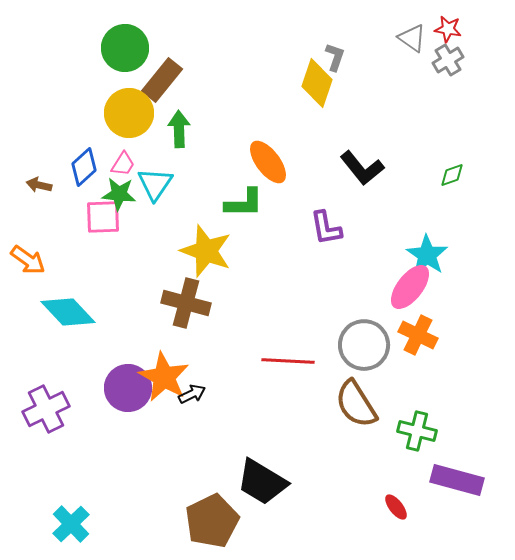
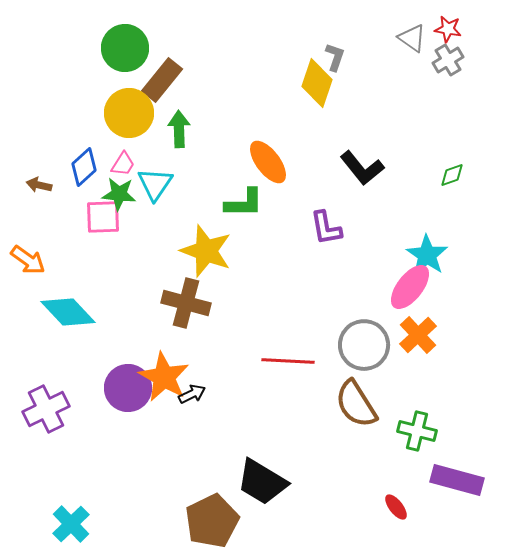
orange cross: rotated 21 degrees clockwise
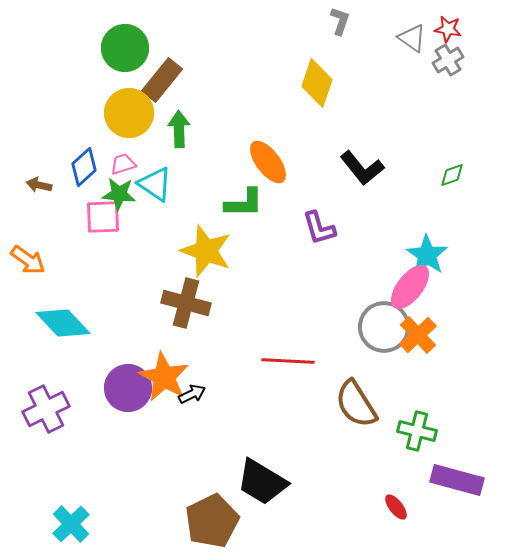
gray L-shape: moved 5 px right, 36 px up
pink trapezoid: rotated 140 degrees counterclockwise
cyan triangle: rotated 30 degrees counterclockwise
purple L-shape: moved 7 px left; rotated 6 degrees counterclockwise
cyan diamond: moved 5 px left, 11 px down
gray circle: moved 20 px right, 18 px up
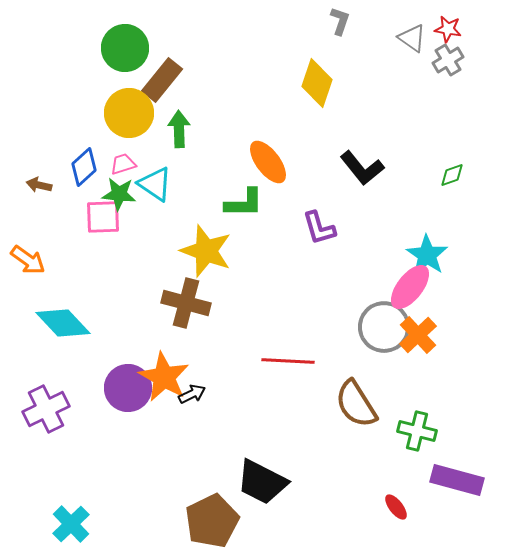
black trapezoid: rotated 4 degrees counterclockwise
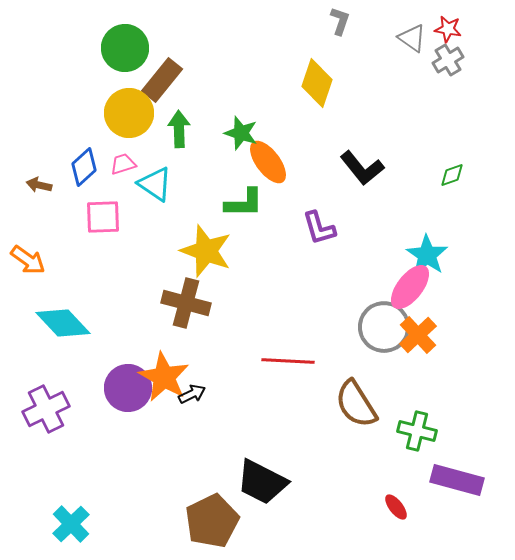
green star: moved 122 px right, 61 px up; rotated 12 degrees clockwise
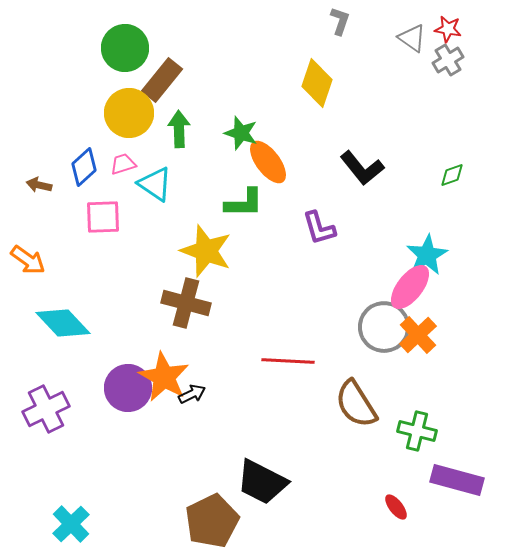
cyan star: rotated 9 degrees clockwise
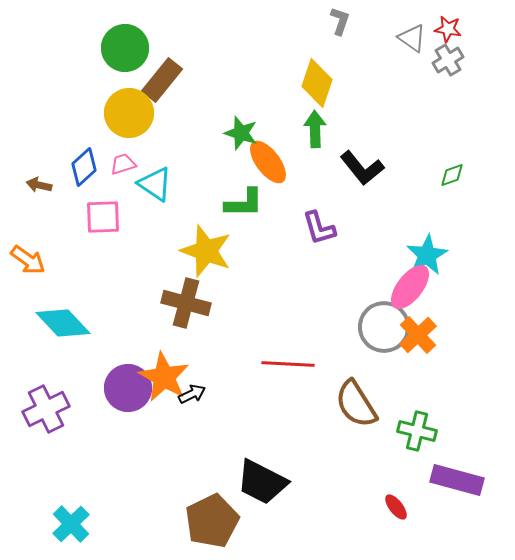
green arrow: moved 136 px right
red line: moved 3 px down
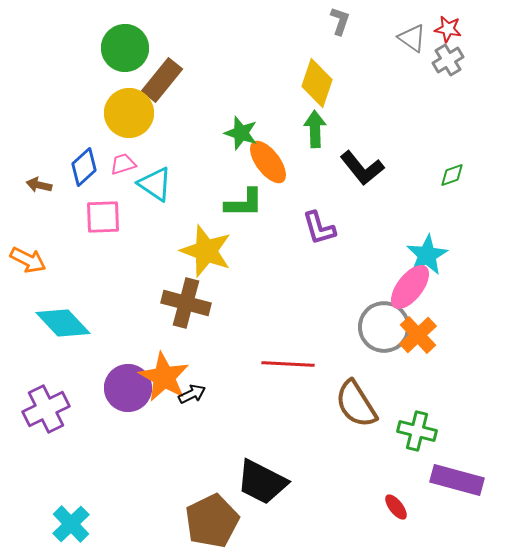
orange arrow: rotated 9 degrees counterclockwise
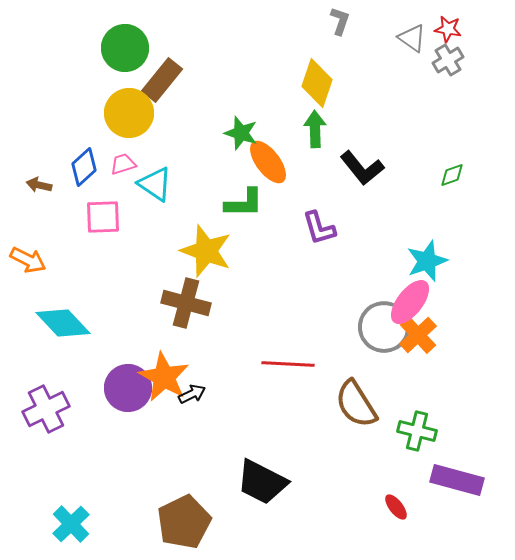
cyan star: moved 6 px down; rotated 9 degrees clockwise
pink ellipse: moved 15 px down
brown pentagon: moved 28 px left, 1 px down
